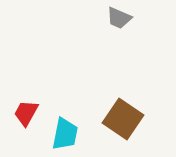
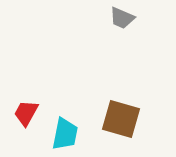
gray trapezoid: moved 3 px right
brown square: moved 2 px left; rotated 18 degrees counterclockwise
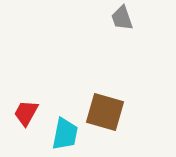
gray trapezoid: rotated 48 degrees clockwise
brown square: moved 16 px left, 7 px up
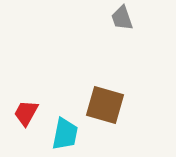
brown square: moved 7 px up
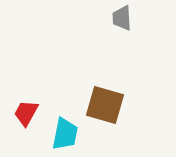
gray trapezoid: rotated 16 degrees clockwise
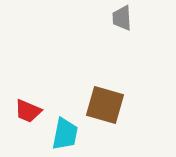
red trapezoid: moved 2 px right, 2 px up; rotated 96 degrees counterclockwise
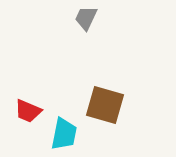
gray trapezoid: moved 36 px left; rotated 28 degrees clockwise
cyan trapezoid: moved 1 px left
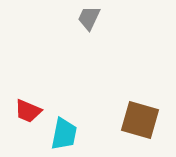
gray trapezoid: moved 3 px right
brown square: moved 35 px right, 15 px down
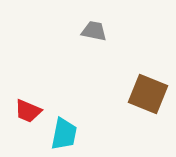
gray trapezoid: moved 5 px right, 13 px down; rotated 76 degrees clockwise
brown square: moved 8 px right, 26 px up; rotated 6 degrees clockwise
